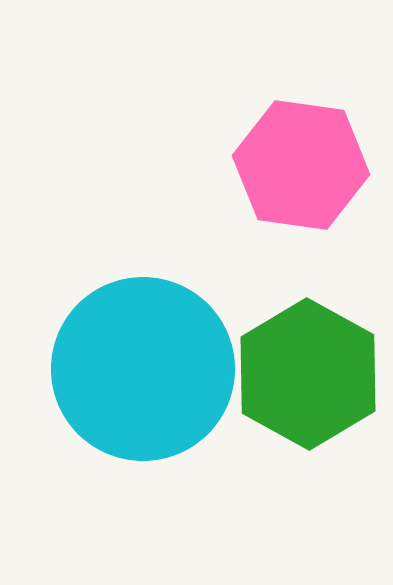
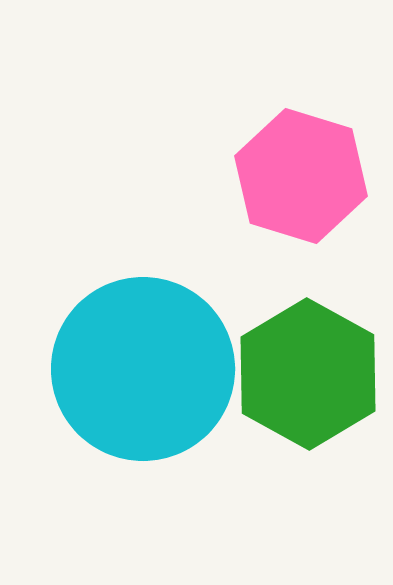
pink hexagon: moved 11 px down; rotated 9 degrees clockwise
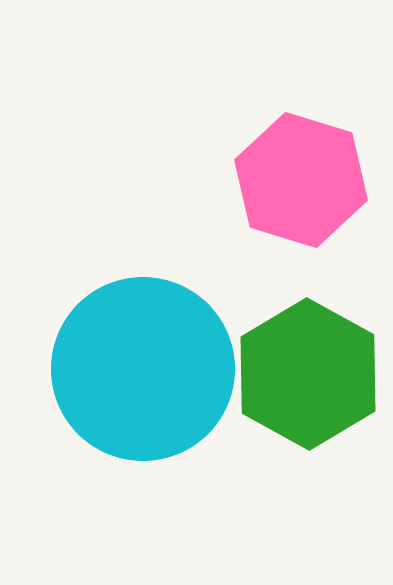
pink hexagon: moved 4 px down
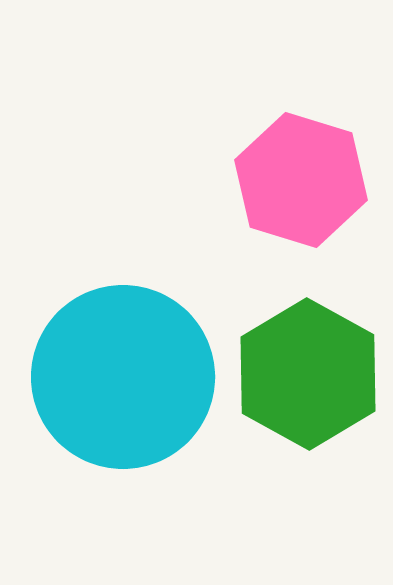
cyan circle: moved 20 px left, 8 px down
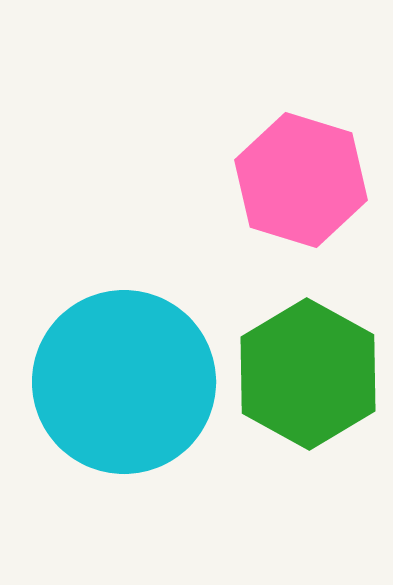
cyan circle: moved 1 px right, 5 px down
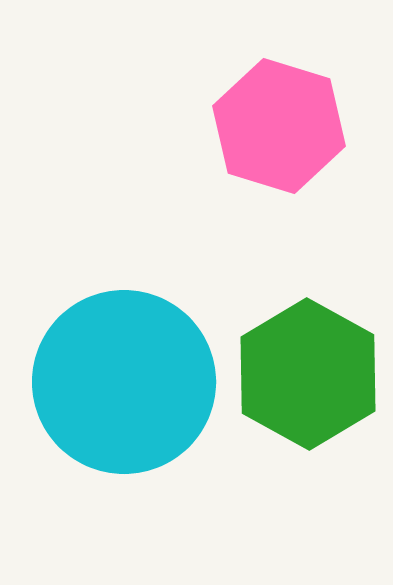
pink hexagon: moved 22 px left, 54 px up
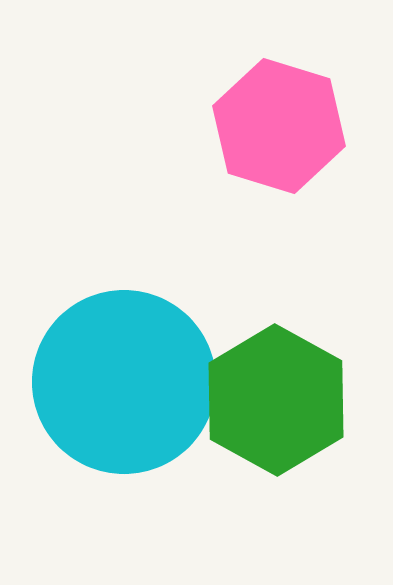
green hexagon: moved 32 px left, 26 px down
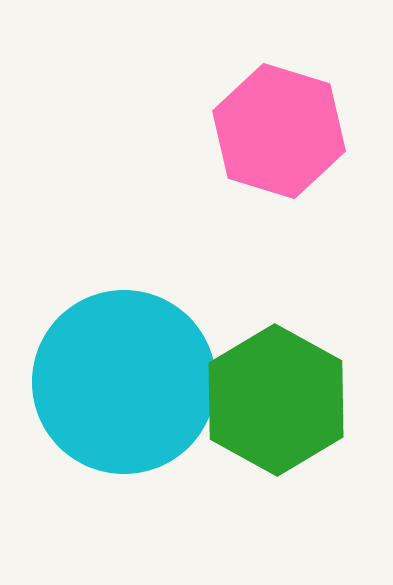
pink hexagon: moved 5 px down
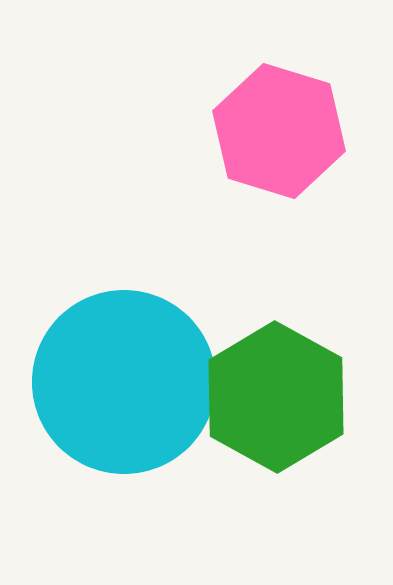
green hexagon: moved 3 px up
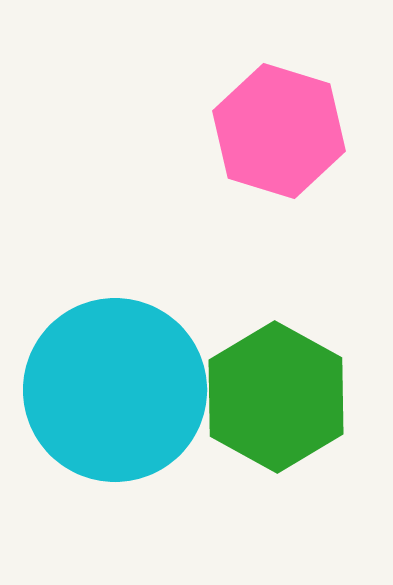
cyan circle: moved 9 px left, 8 px down
